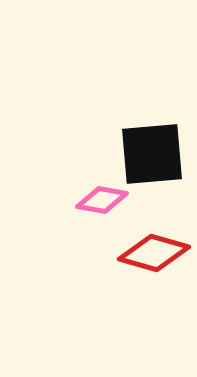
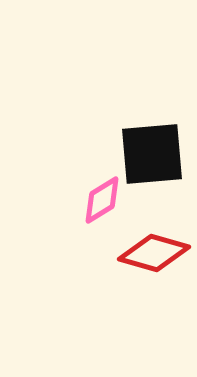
pink diamond: rotated 42 degrees counterclockwise
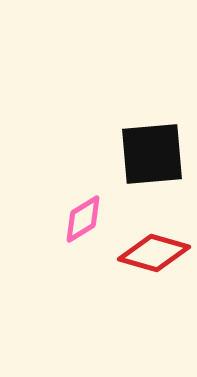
pink diamond: moved 19 px left, 19 px down
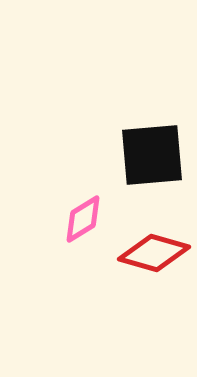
black square: moved 1 px down
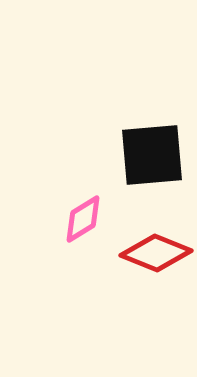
red diamond: moved 2 px right; rotated 6 degrees clockwise
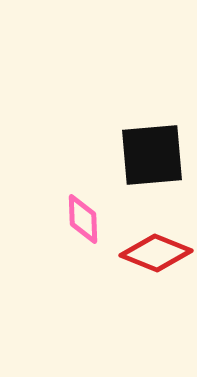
pink diamond: rotated 60 degrees counterclockwise
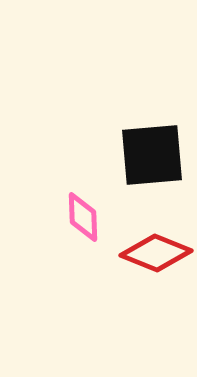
pink diamond: moved 2 px up
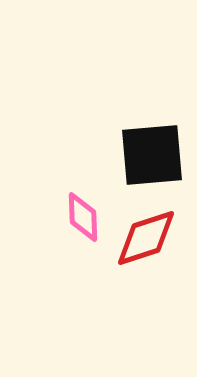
red diamond: moved 10 px left, 15 px up; rotated 40 degrees counterclockwise
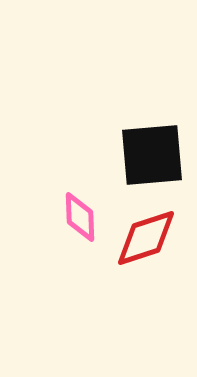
pink diamond: moved 3 px left
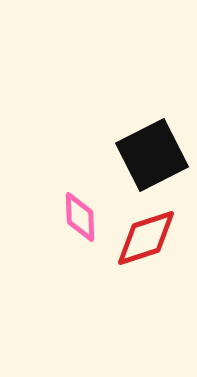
black square: rotated 22 degrees counterclockwise
